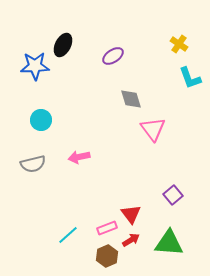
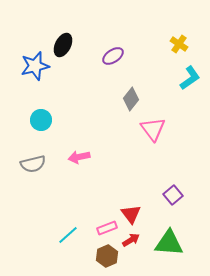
blue star: rotated 12 degrees counterclockwise
cyan L-shape: rotated 105 degrees counterclockwise
gray diamond: rotated 55 degrees clockwise
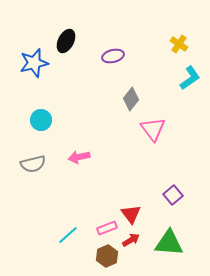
black ellipse: moved 3 px right, 4 px up
purple ellipse: rotated 20 degrees clockwise
blue star: moved 1 px left, 3 px up
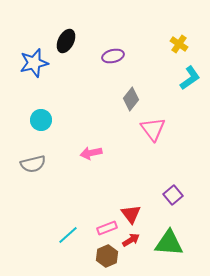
pink arrow: moved 12 px right, 4 px up
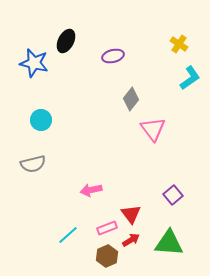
blue star: rotated 28 degrees clockwise
pink arrow: moved 37 px down
